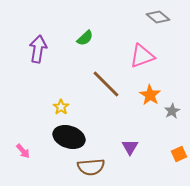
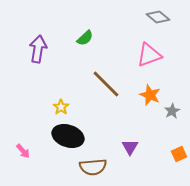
pink triangle: moved 7 px right, 1 px up
orange star: rotated 10 degrees counterclockwise
black ellipse: moved 1 px left, 1 px up
brown semicircle: moved 2 px right
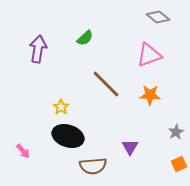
orange star: rotated 20 degrees counterclockwise
gray star: moved 4 px right, 21 px down
orange square: moved 10 px down
brown semicircle: moved 1 px up
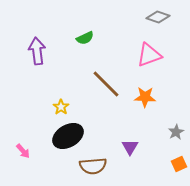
gray diamond: rotated 20 degrees counterclockwise
green semicircle: rotated 18 degrees clockwise
purple arrow: moved 1 px left, 2 px down; rotated 16 degrees counterclockwise
orange star: moved 5 px left, 2 px down
black ellipse: rotated 48 degrees counterclockwise
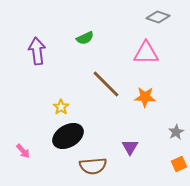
pink triangle: moved 3 px left, 2 px up; rotated 20 degrees clockwise
